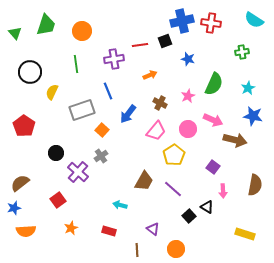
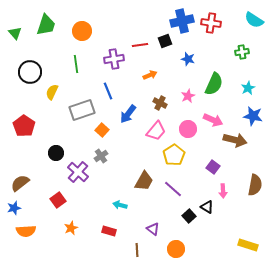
yellow rectangle at (245, 234): moved 3 px right, 11 px down
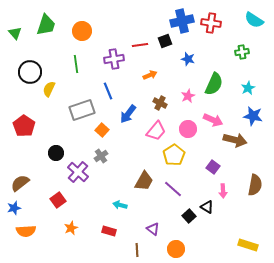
yellow semicircle at (52, 92): moved 3 px left, 3 px up
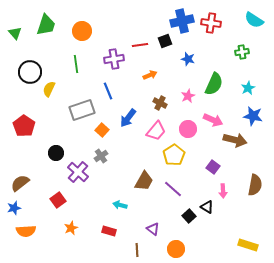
blue arrow at (128, 114): moved 4 px down
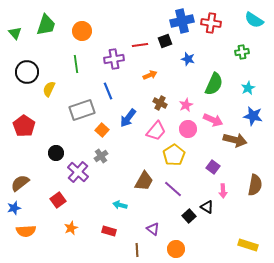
black circle at (30, 72): moved 3 px left
pink star at (188, 96): moved 2 px left, 9 px down
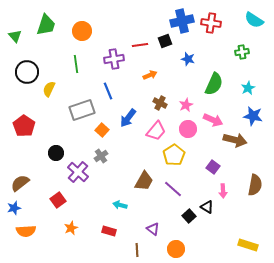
green triangle at (15, 33): moved 3 px down
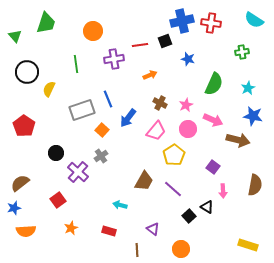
green trapezoid at (46, 25): moved 2 px up
orange circle at (82, 31): moved 11 px right
blue line at (108, 91): moved 8 px down
brown arrow at (235, 140): moved 3 px right
orange circle at (176, 249): moved 5 px right
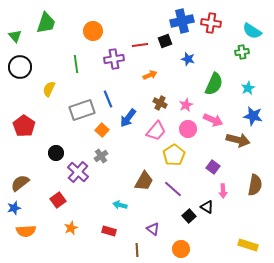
cyan semicircle at (254, 20): moved 2 px left, 11 px down
black circle at (27, 72): moved 7 px left, 5 px up
